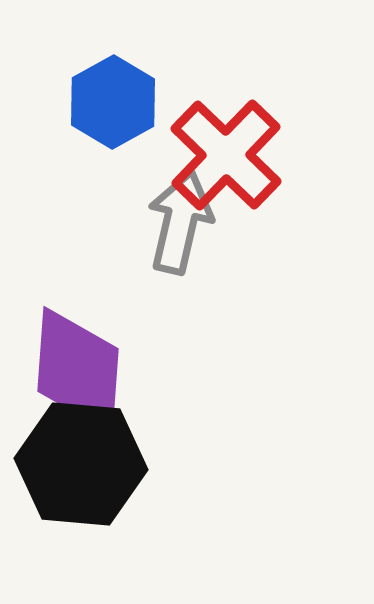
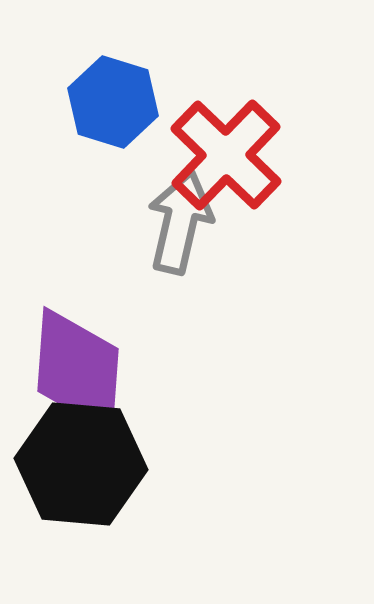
blue hexagon: rotated 14 degrees counterclockwise
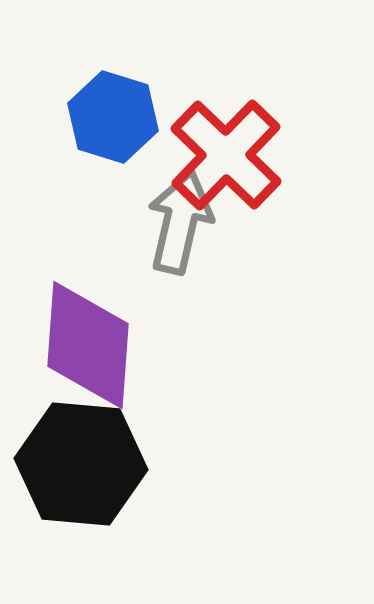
blue hexagon: moved 15 px down
purple diamond: moved 10 px right, 25 px up
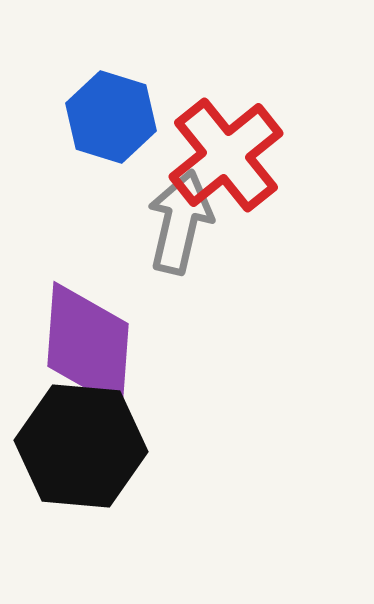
blue hexagon: moved 2 px left
red cross: rotated 7 degrees clockwise
black hexagon: moved 18 px up
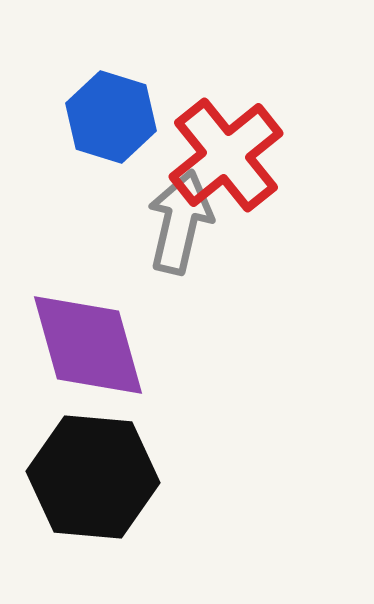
purple diamond: rotated 20 degrees counterclockwise
black hexagon: moved 12 px right, 31 px down
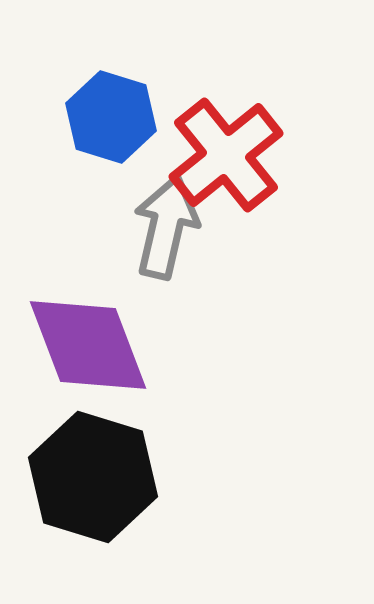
gray arrow: moved 14 px left, 5 px down
purple diamond: rotated 5 degrees counterclockwise
black hexagon: rotated 12 degrees clockwise
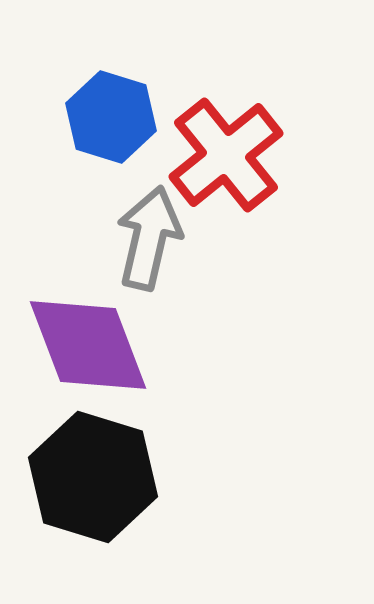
gray arrow: moved 17 px left, 11 px down
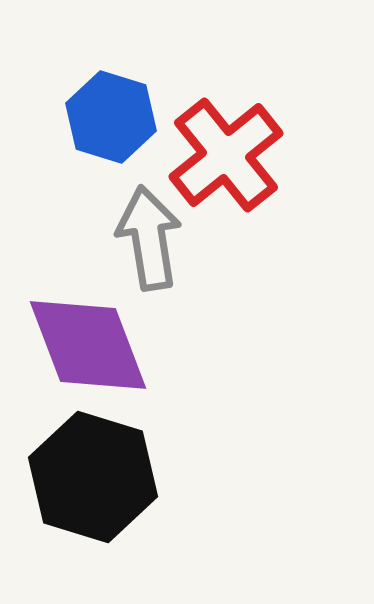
gray arrow: rotated 22 degrees counterclockwise
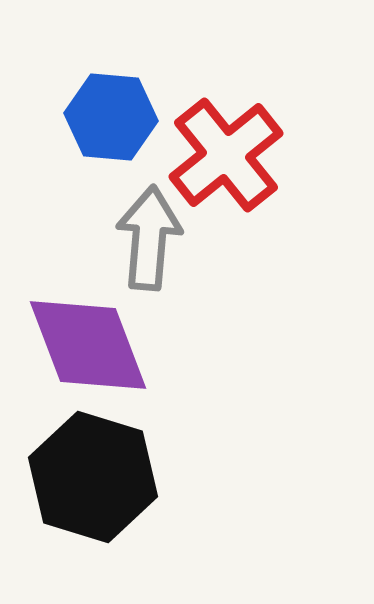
blue hexagon: rotated 12 degrees counterclockwise
gray arrow: rotated 14 degrees clockwise
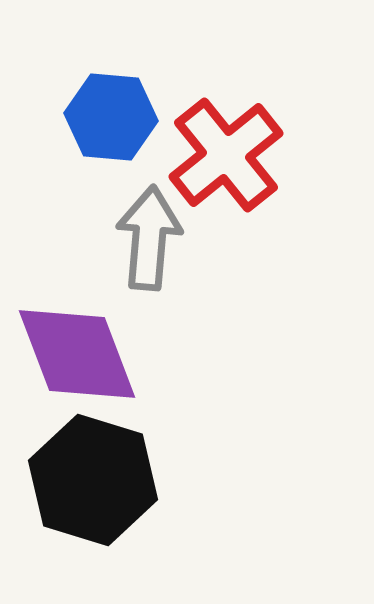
purple diamond: moved 11 px left, 9 px down
black hexagon: moved 3 px down
